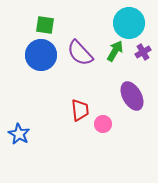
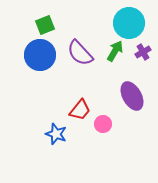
green square: rotated 30 degrees counterclockwise
blue circle: moved 1 px left
red trapezoid: rotated 45 degrees clockwise
blue star: moved 37 px right; rotated 10 degrees counterclockwise
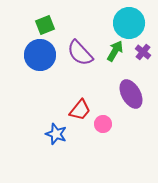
purple cross: rotated 21 degrees counterclockwise
purple ellipse: moved 1 px left, 2 px up
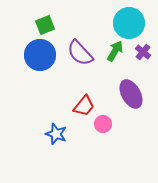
red trapezoid: moved 4 px right, 4 px up
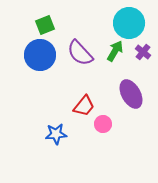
blue star: rotated 25 degrees counterclockwise
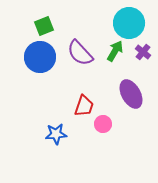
green square: moved 1 px left, 1 px down
blue circle: moved 2 px down
red trapezoid: rotated 20 degrees counterclockwise
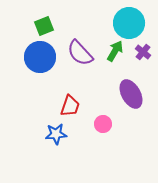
red trapezoid: moved 14 px left
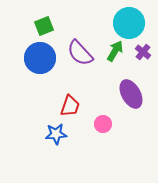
blue circle: moved 1 px down
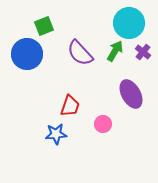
blue circle: moved 13 px left, 4 px up
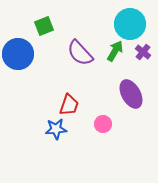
cyan circle: moved 1 px right, 1 px down
blue circle: moved 9 px left
red trapezoid: moved 1 px left, 1 px up
blue star: moved 5 px up
